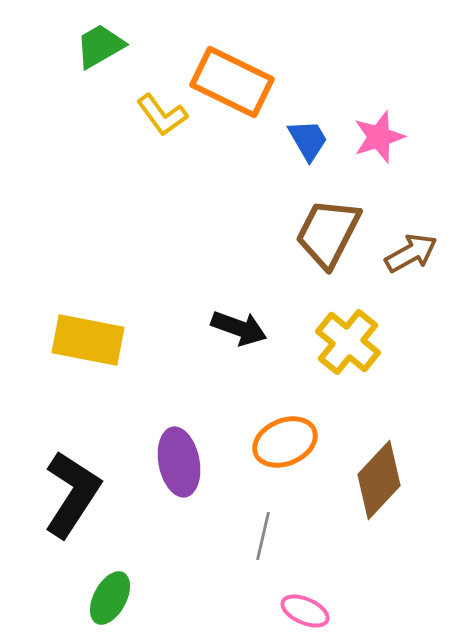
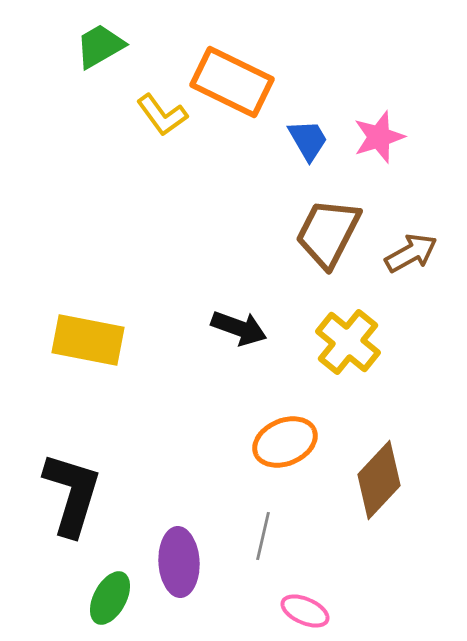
purple ellipse: moved 100 px down; rotated 8 degrees clockwise
black L-shape: rotated 16 degrees counterclockwise
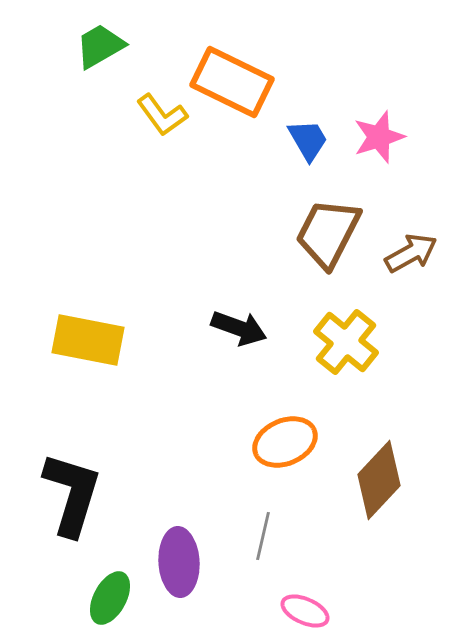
yellow cross: moved 2 px left
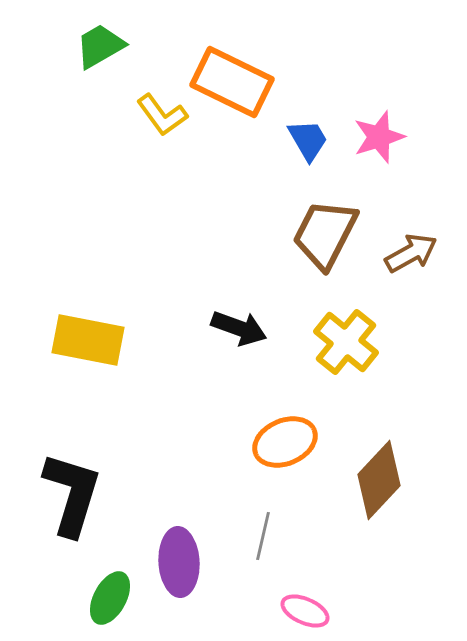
brown trapezoid: moved 3 px left, 1 px down
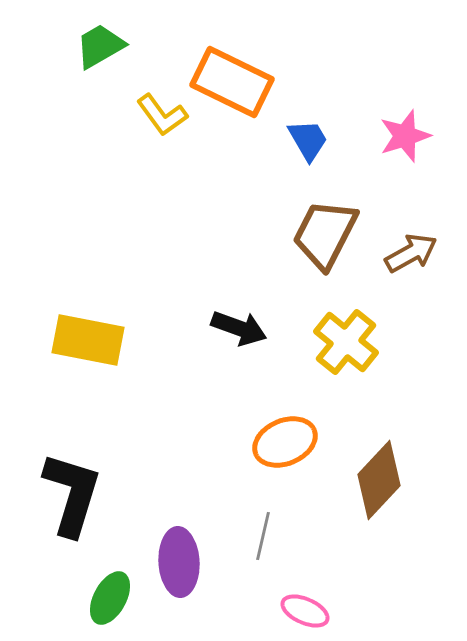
pink star: moved 26 px right, 1 px up
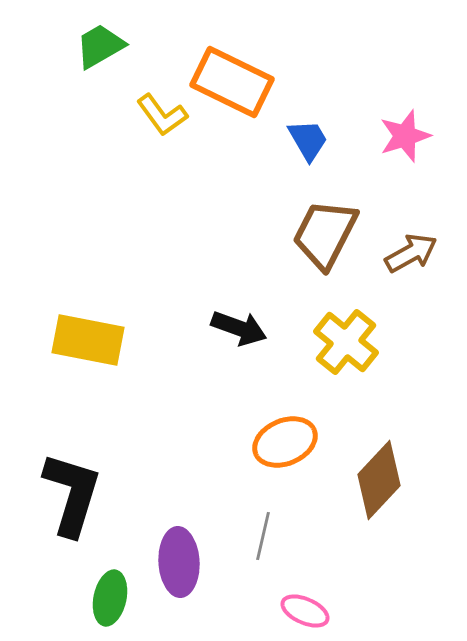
green ellipse: rotated 16 degrees counterclockwise
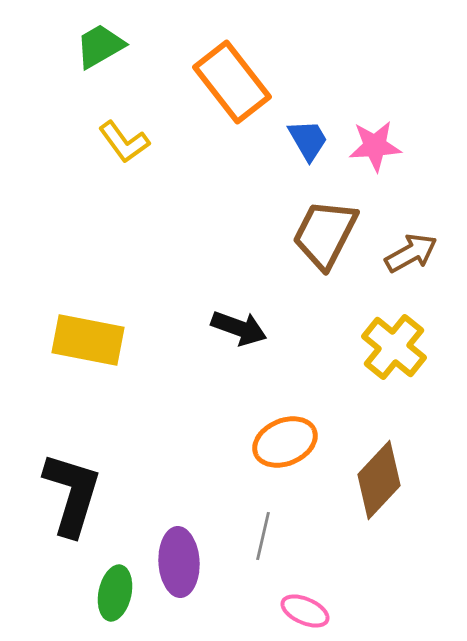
orange rectangle: rotated 26 degrees clockwise
yellow L-shape: moved 38 px left, 27 px down
pink star: moved 30 px left, 10 px down; rotated 14 degrees clockwise
yellow cross: moved 48 px right, 5 px down
green ellipse: moved 5 px right, 5 px up
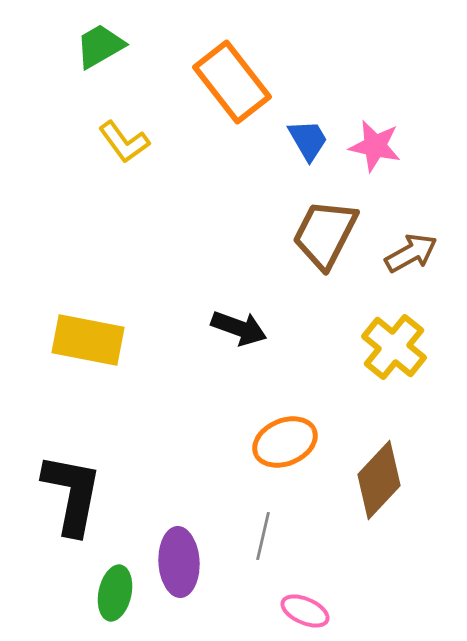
pink star: rotated 16 degrees clockwise
black L-shape: rotated 6 degrees counterclockwise
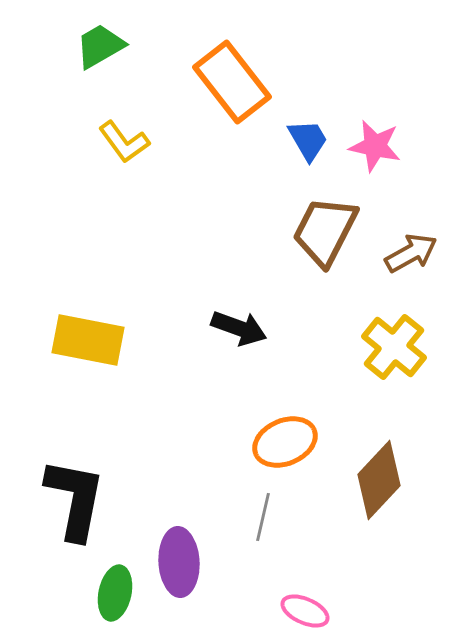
brown trapezoid: moved 3 px up
black L-shape: moved 3 px right, 5 px down
gray line: moved 19 px up
